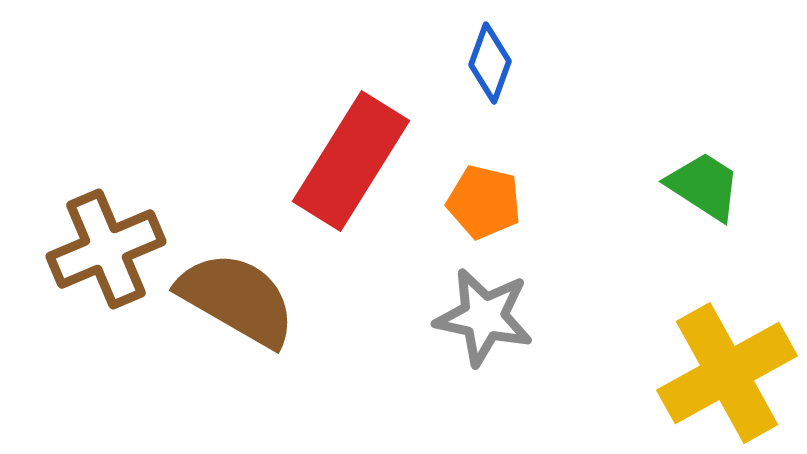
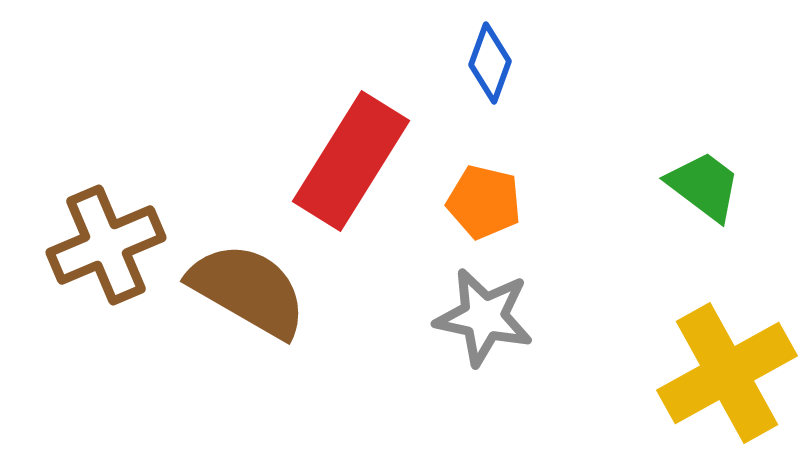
green trapezoid: rotated 4 degrees clockwise
brown cross: moved 4 px up
brown semicircle: moved 11 px right, 9 px up
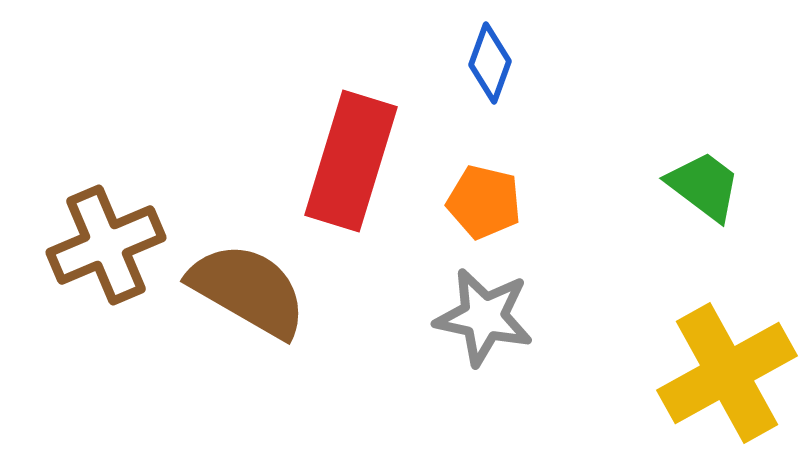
red rectangle: rotated 15 degrees counterclockwise
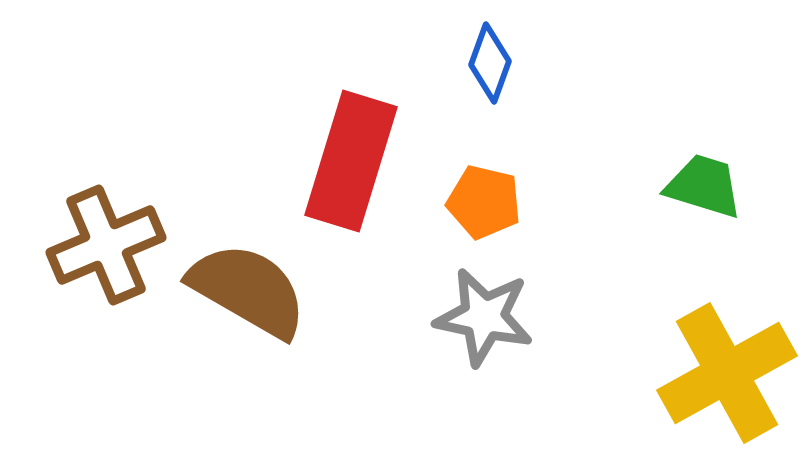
green trapezoid: rotated 20 degrees counterclockwise
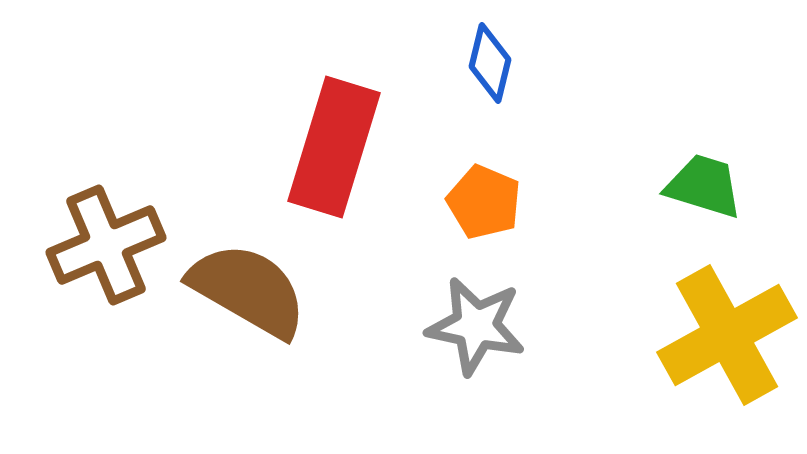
blue diamond: rotated 6 degrees counterclockwise
red rectangle: moved 17 px left, 14 px up
orange pentagon: rotated 10 degrees clockwise
gray star: moved 8 px left, 9 px down
yellow cross: moved 38 px up
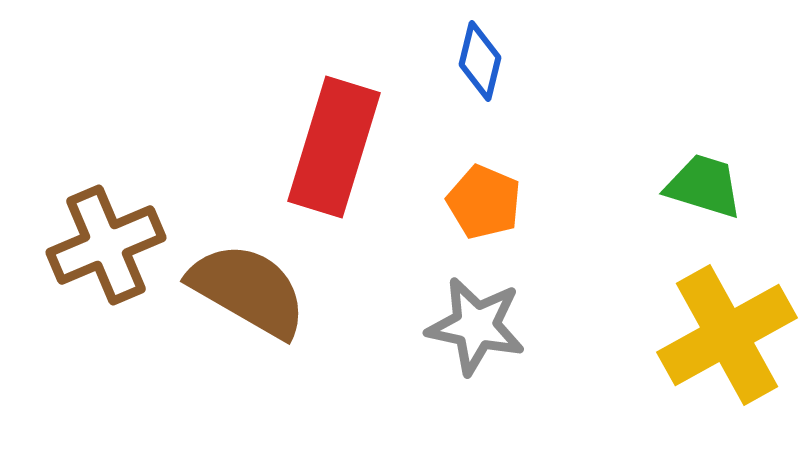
blue diamond: moved 10 px left, 2 px up
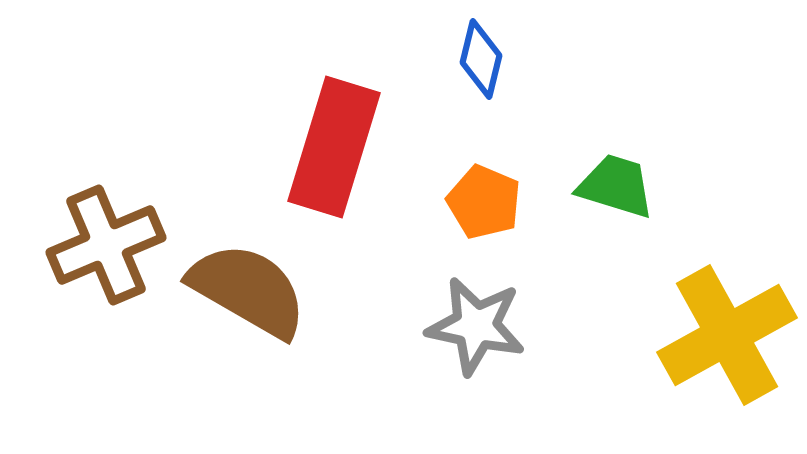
blue diamond: moved 1 px right, 2 px up
green trapezoid: moved 88 px left
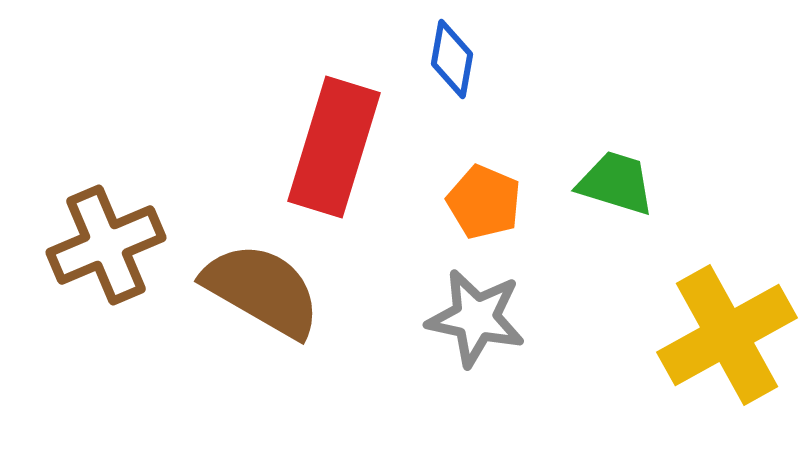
blue diamond: moved 29 px left; rotated 4 degrees counterclockwise
green trapezoid: moved 3 px up
brown semicircle: moved 14 px right
gray star: moved 8 px up
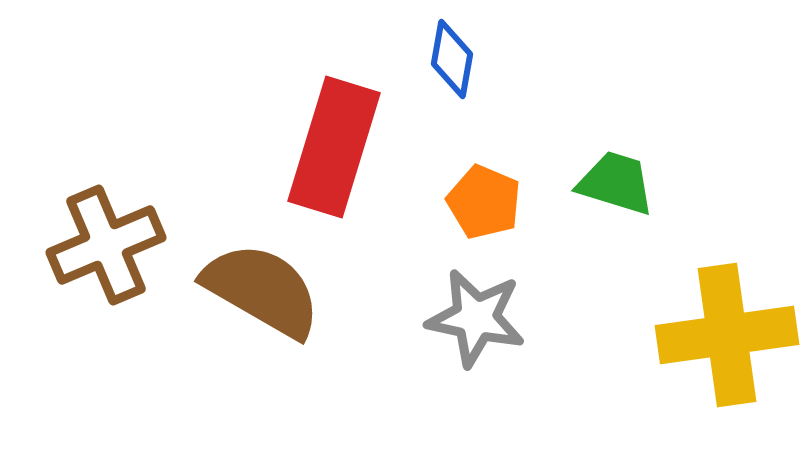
yellow cross: rotated 21 degrees clockwise
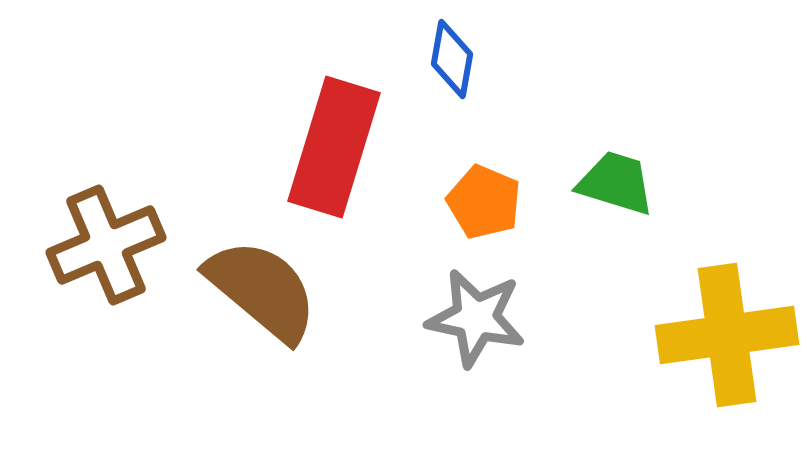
brown semicircle: rotated 10 degrees clockwise
